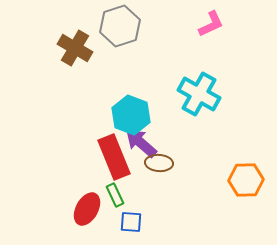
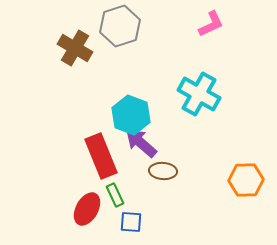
red rectangle: moved 13 px left, 1 px up
brown ellipse: moved 4 px right, 8 px down
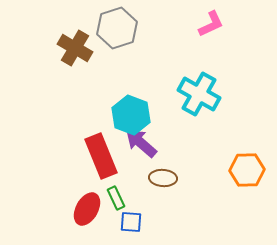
gray hexagon: moved 3 px left, 2 px down
brown ellipse: moved 7 px down
orange hexagon: moved 1 px right, 10 px up
green rectangle: moved 1 px right, 3 px down
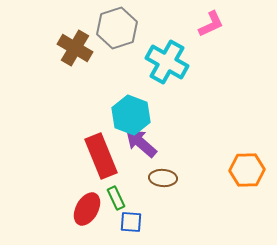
cyan cross: moved 32 px left, 32 px up
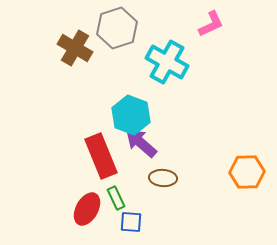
orange hexagon: moved 2 px down
